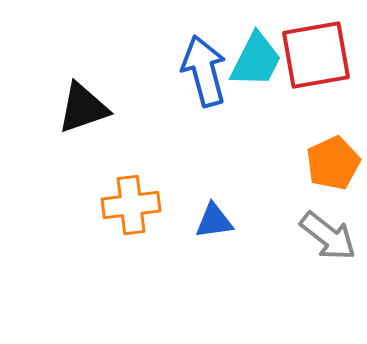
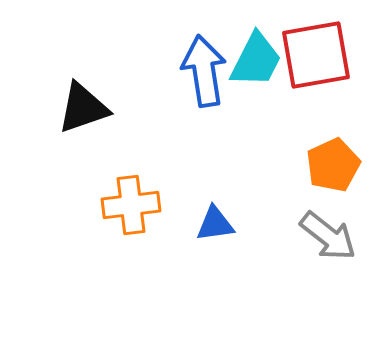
blue arrow: rotated 6 degrees clockwise
orange pentagon: moved 2 px down
blue triangle: moved 1 px right, 3 px down
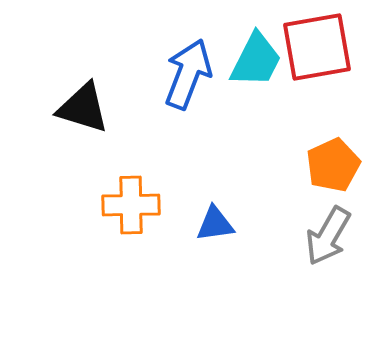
red square: moved 1 px right, 8 px up
blue arrow: moved 16 px left, 3 px down; rotated 30 degrees clockwise
black triangle: rotated 36 degrees clockwise
orange cross: rotated 6 degrees clockwise
gray arrow: rotated 82 degrees clockwise
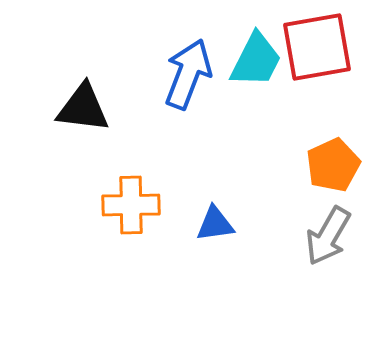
black triangle: rotated 10 degrees counterclockwise
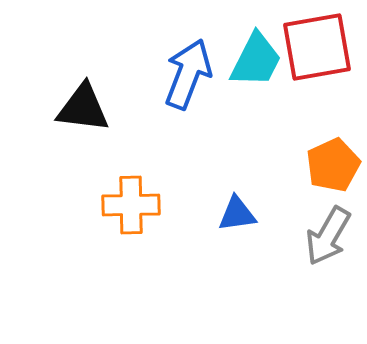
blue triangle: moved 22 px right, 10 px up
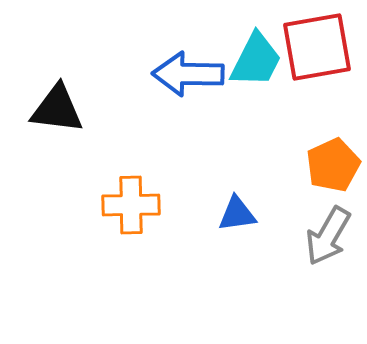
blue arrow: rotated 110 degrees counterclockwise
black triangle: moved 26 px left, 1 px down
